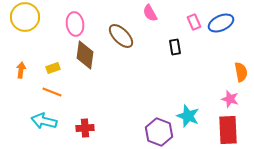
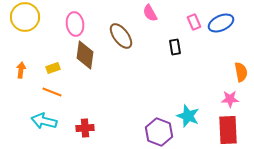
brown ellipse: rotated 8 degrees clockwise
pink star: rotated 18 degrees counterclockwise
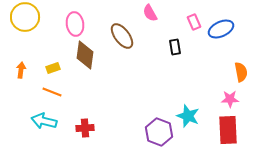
blue ellipse: moved 6 px down
brown ellipse: moved 1 px right
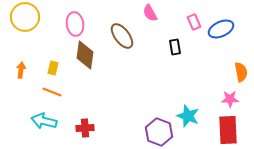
yellow rectangle: rotated 56 degrees counterclockwise
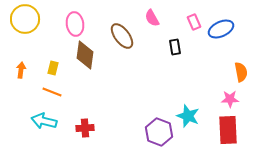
pink semicircle: moved 2 px right, 5 px down
yellow circle: moved 2 px down
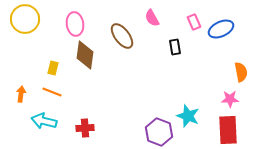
orange arrow: moved 24 px down
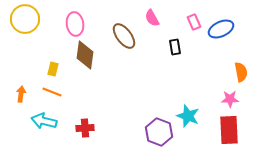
brown ellipse: moved 2 px right
yellow rectangle: moved 1 px down
red rectangle: moved 1 px right
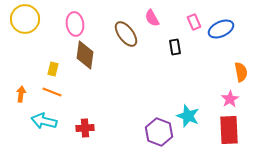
brown ellipse: moved 2 px right, 2 px up
pink star: rotated 30 degrees counterclockwise
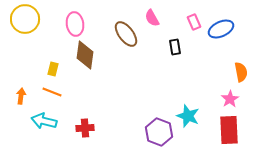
orange arrow: moved 2 px down
